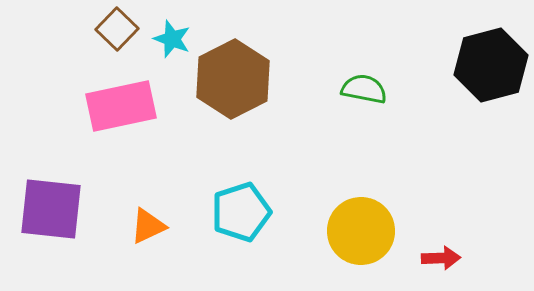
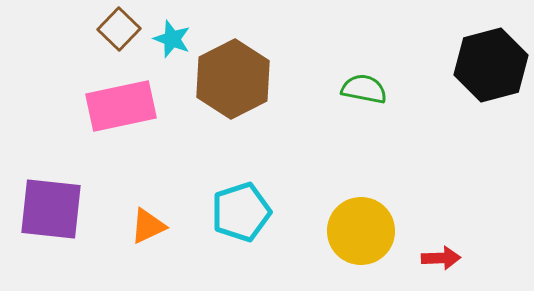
brown square: moved 2 px right
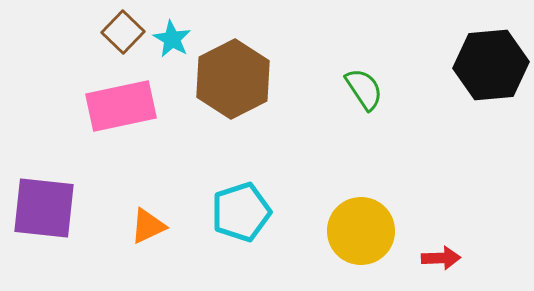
brown square: moved 4 px right, 3 px down
cyan star: rotated 9 degrees clockwise
black hexagon: rotated 10 degrees clockwise
green semicircle: rotated 45 degrees clockwise
purple square: moved 7 px left, 1 px up
